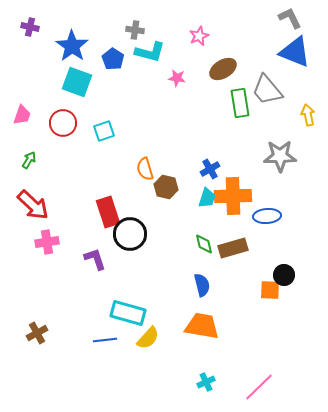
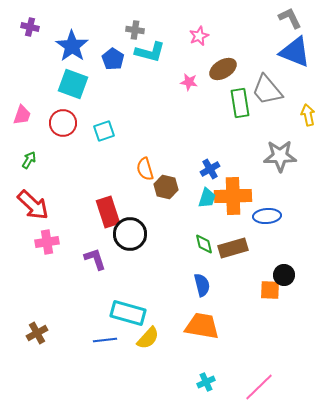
pink star at (177, 78): moved 12 px right, 4 px down
cyan square at (77, 82): moved 4 px left, 2 px down
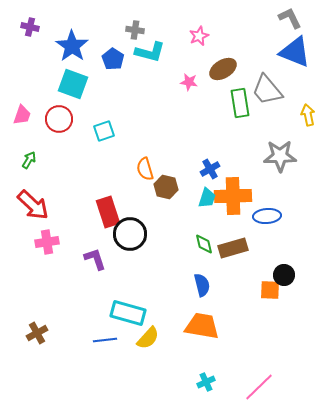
red circle at (63, 123): moved 4 px left, 4 px up
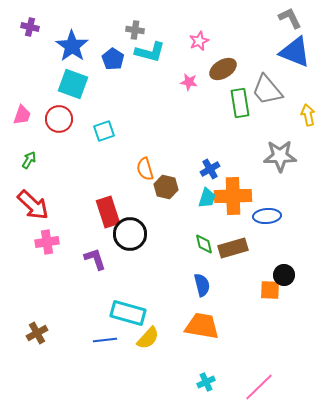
pink star at (199, 36): moved 5 px down
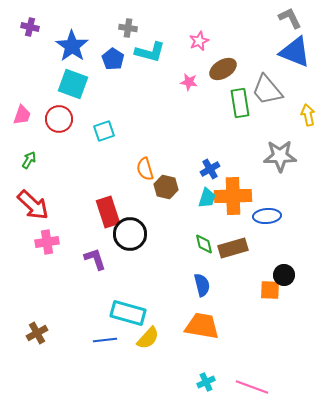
gray cross at (135, 30): moved 7 px left, 2 px up
pink line at (259, 387): moved 7 px left; rotated 64 degrees clockwise
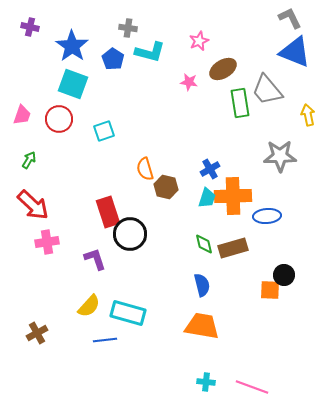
yellow semicircle at (148, 338): moved 59 px left, 32 px up
cyan cross at (206, 382): rotated 30 degrees clockwise
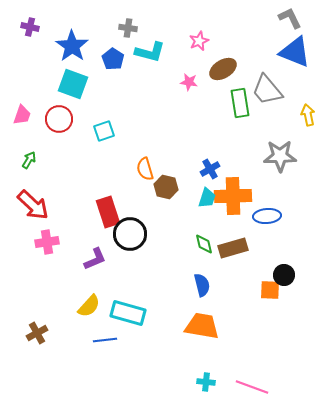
purple L-shape at (95, 259): rotated 85 degrees clockwise
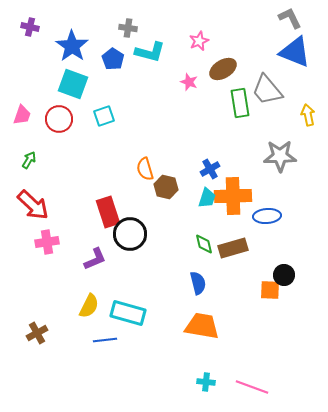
pink star at (189, 82): rotated 12 degrees clockwise
cyan square at (104, 131): moved 15 px up
blue semicircle at (202, 285): moved 4 px left, 2 px up
yellow semicircle at (89, 306): rotated 15 degrees counterclockwise
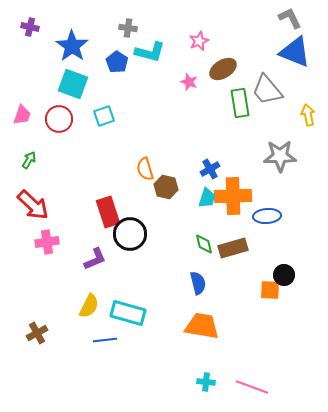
blue pentagon at (113, 59): moved 4 px right, 3 px down
